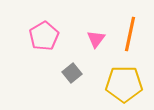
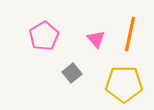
pink triangle: rotated 18 degrees counterclockwise
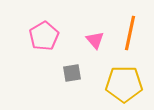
orange line: moved 1 px up
pink triangle: moved 1 px left, 1 px down
gray square: rotated 30 degrees clockwise
